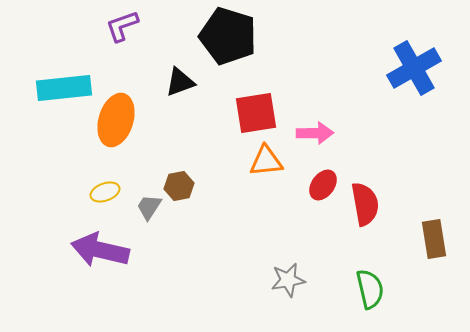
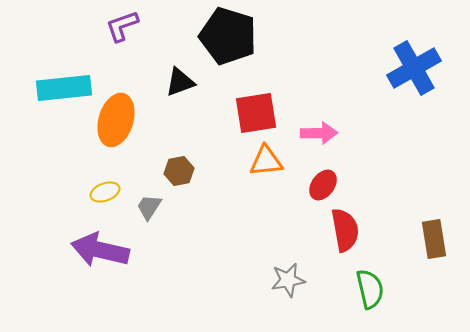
pink arrow: moved 4 px right
brown hexagon: moved 15 px up
red semicircle: moved 20 px left, 26 px down
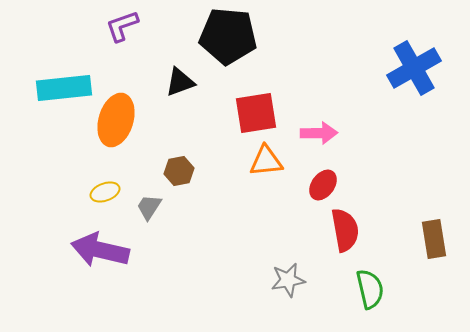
black pentagon: rotated 12 degrees counterclockwise
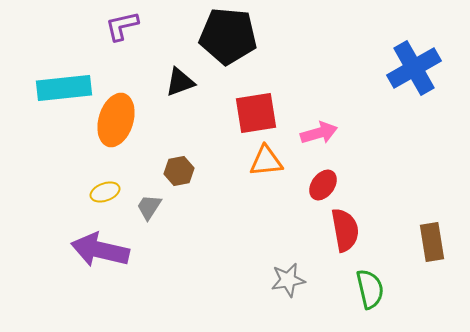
purple L-shape: rotated 6 degrees clockwise
pink arrow: rotated 15 degrees counterclockwise
brown rectangle: moved 2 px left, 3 px down
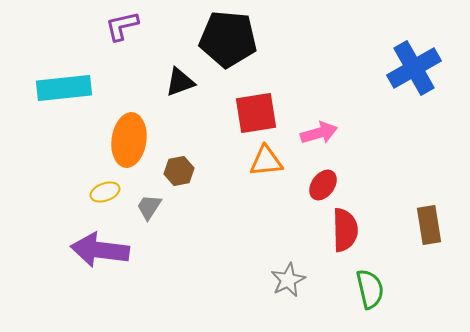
black pentagon: moved 3 px down
orange ellipse: moved 13 px right, 20 px down; rotated 9 degrees counterclockwise
red semicircle: rotated 9 degrees clockwise
brown rectangle: moved 3 px left, 17 px up
purple arrow: rotated 6 degrees counterclockwise
gray star: rotated 16 degrees counterclockwise
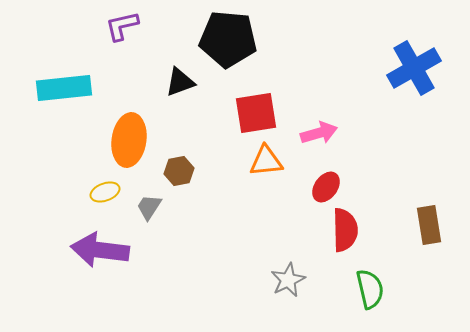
red ellipse: moved 3 px right, 2 px down
